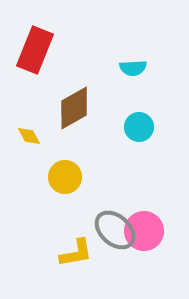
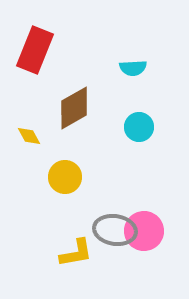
gray ellipse: rotated 33 degrees counterclockwise
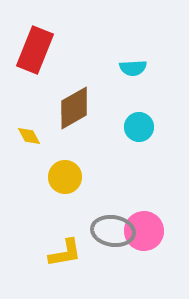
gray ellipse: moved 2 px left, 1 px down
yellow L-shape: moved 11 px left
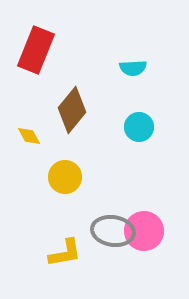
red rectangle: moved 1 px right
brown diamond: moved 2 px left, 2 px down; rotated 21 degrees counterclockwise
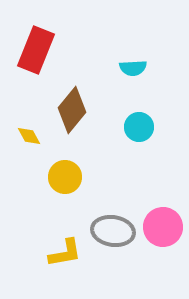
pink circle: moved 19 px right, 4 px up
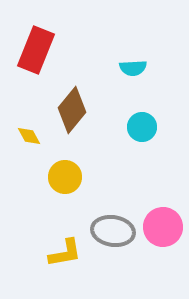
cyan circle: moved 3 px right
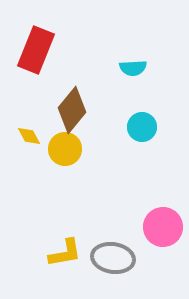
yellow circle: moved 28 px up
gray ellipse: moved 27 px down
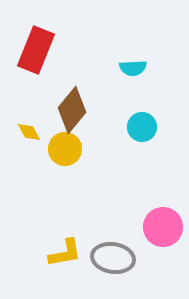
yellow diamond: moved 4 px up
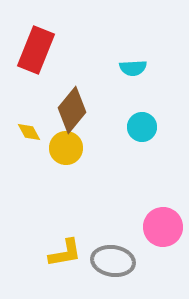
yellow circle: moved 1 px right, 1 px up
gray ellipse: moved 3 px down
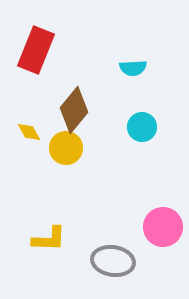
brown diamond: moved 2 px right
yellow L-shape: moved 16 px left, 14 px up; rotated 12 degrees clockwise
